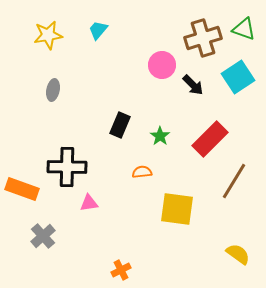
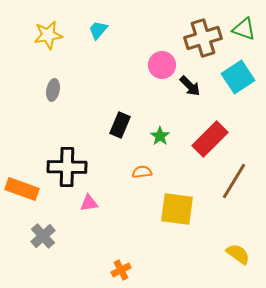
black arrow: moved 3 px left, 1 px down
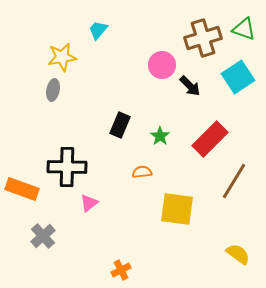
yellow star: moved 14 px right, 22 px down
pink triangle: rotated 30 degrees counterclockwise
